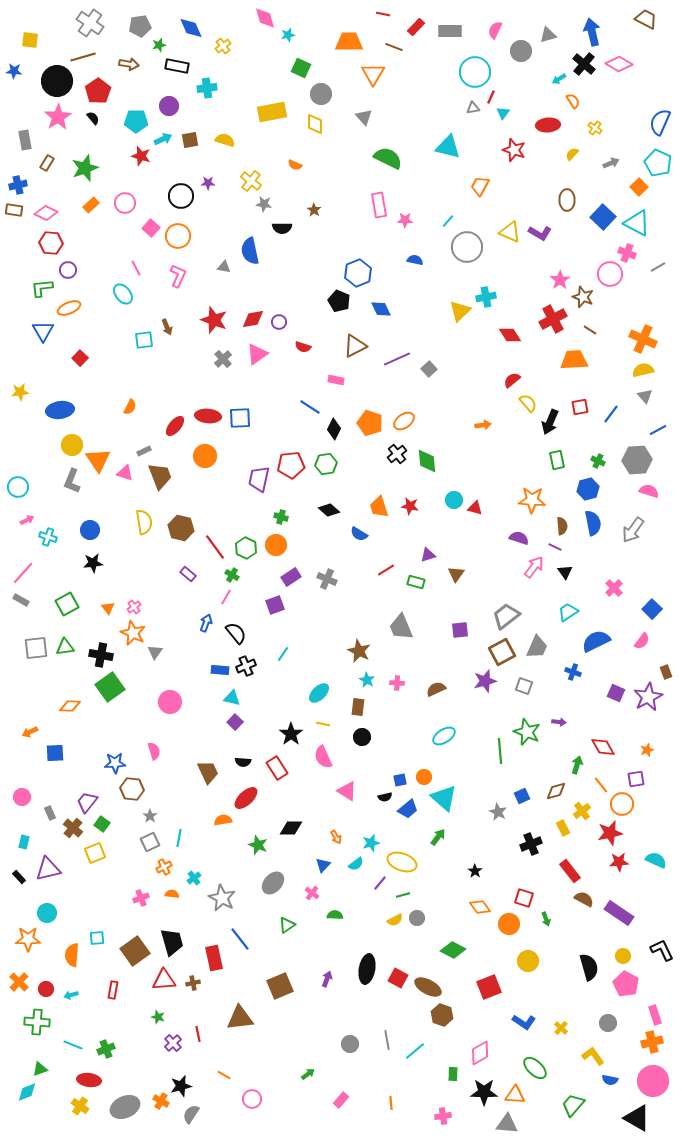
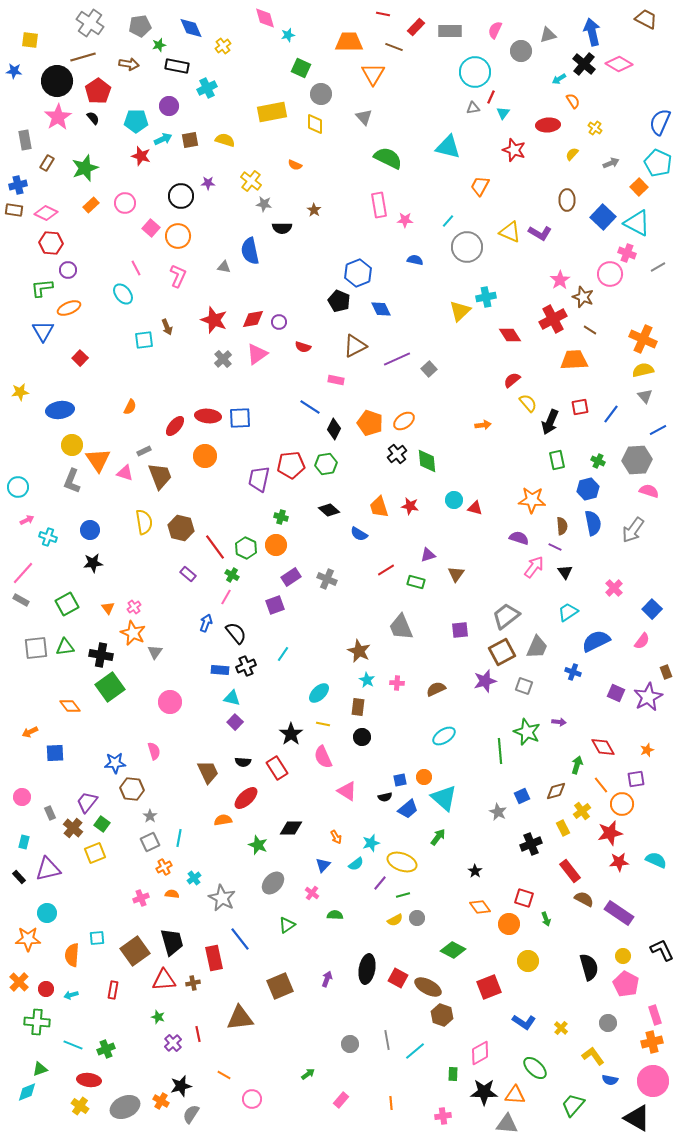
cyan cross at (207, 88): rotated 18 degrees counterclockwise
orange diamond at (70, 706): rotated 50 degrees clockwise
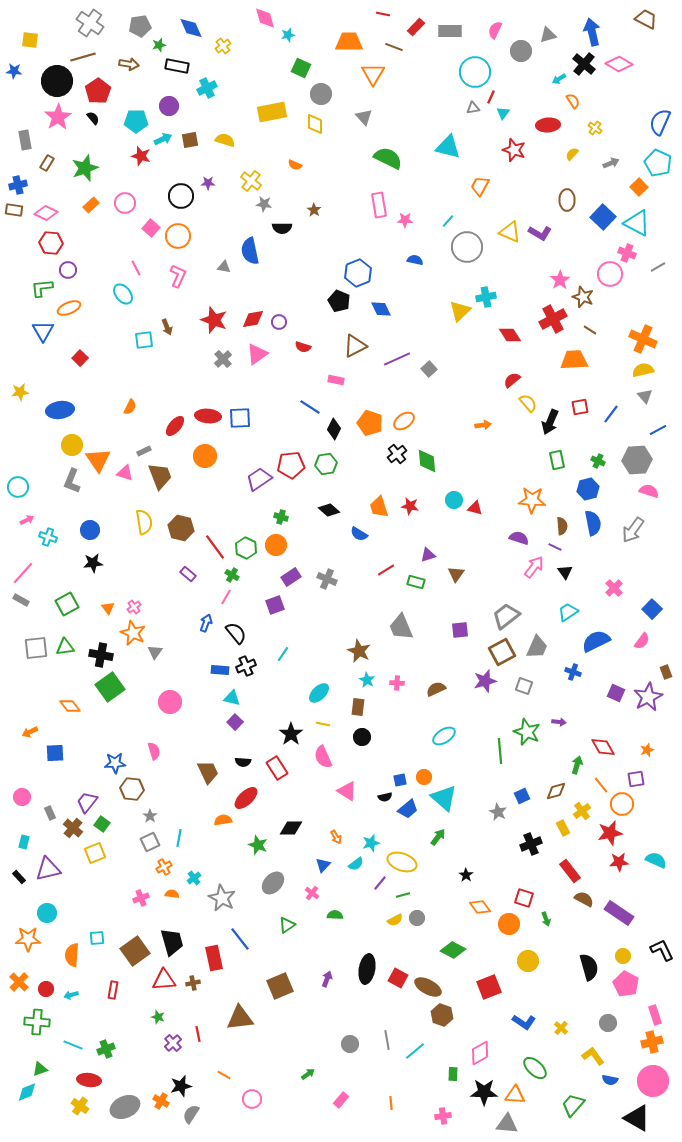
purple trapezoid at (259, 479): rotated 44 degrees clockwise
black star at (475, 871): moved 9 px left, 4 px down
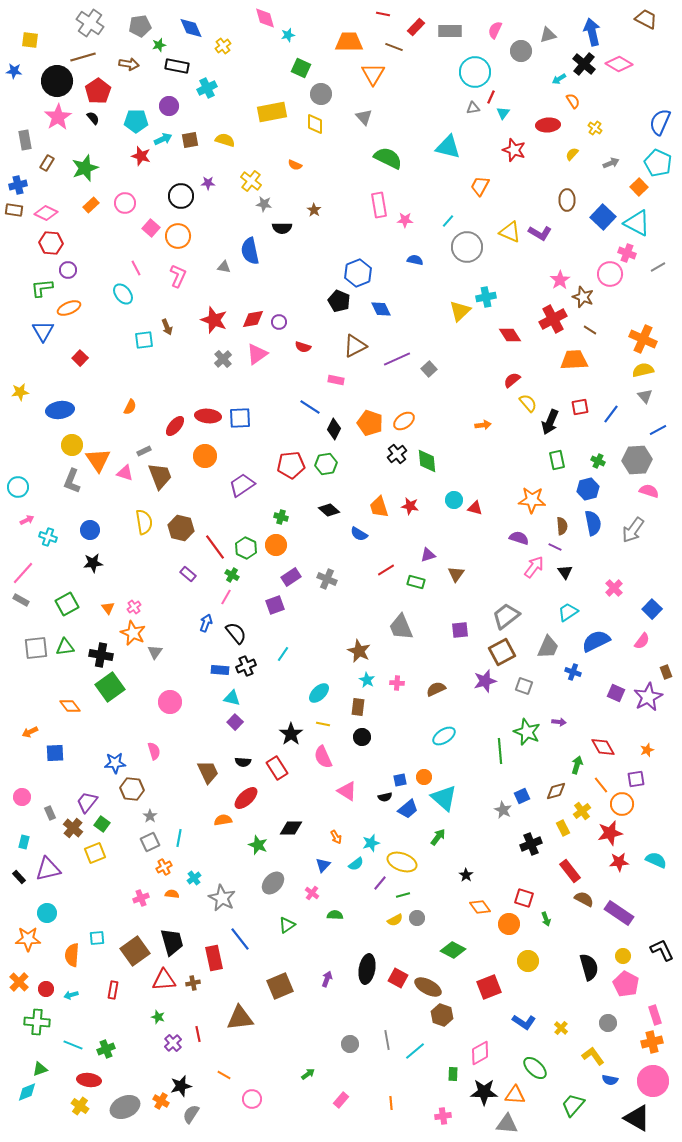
purple trapezoid at (259, 479): moved 17 px left, 6 px down
gray trapezoid at (537, 647): moved 11 px right
gray star at (498, 812): moved 5 px right, 2 px up
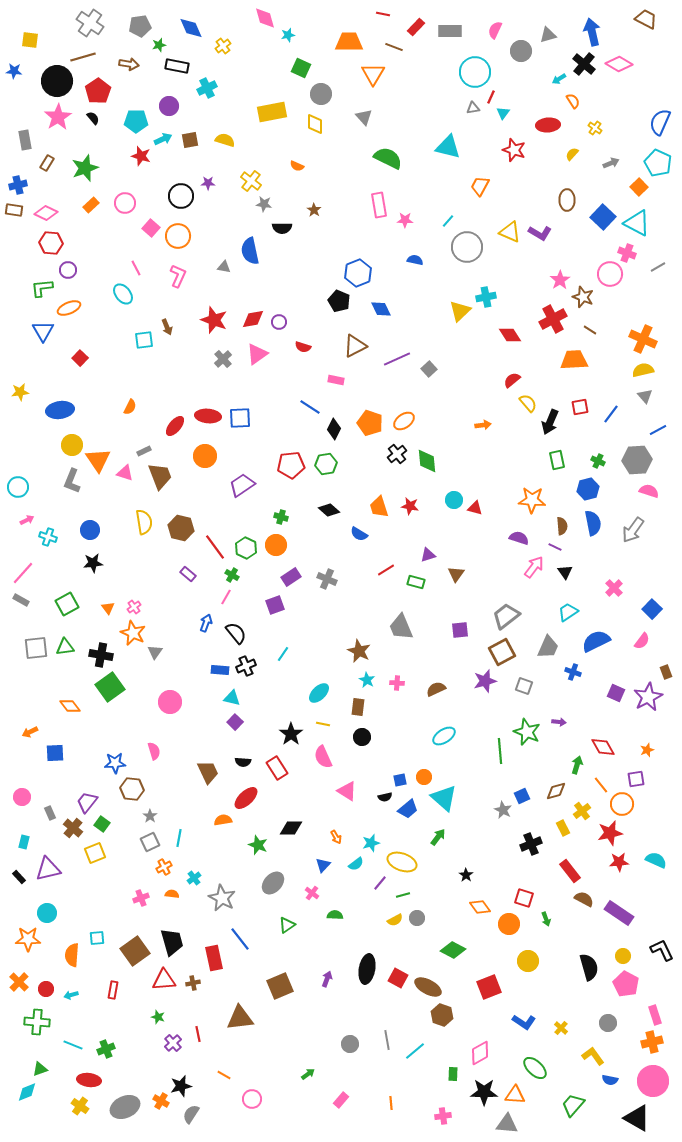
orange semicircle at (295, 165): moved 2 px right, 1 px down
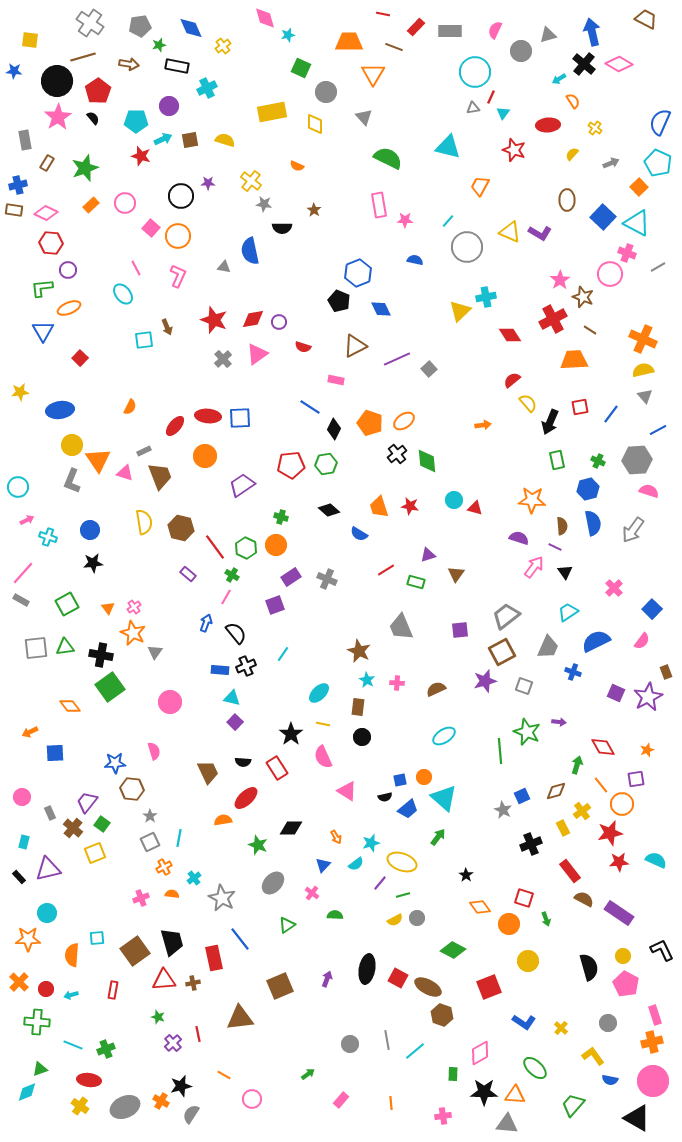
gray circle at (321, 94): moved 5 px right, 2 px up
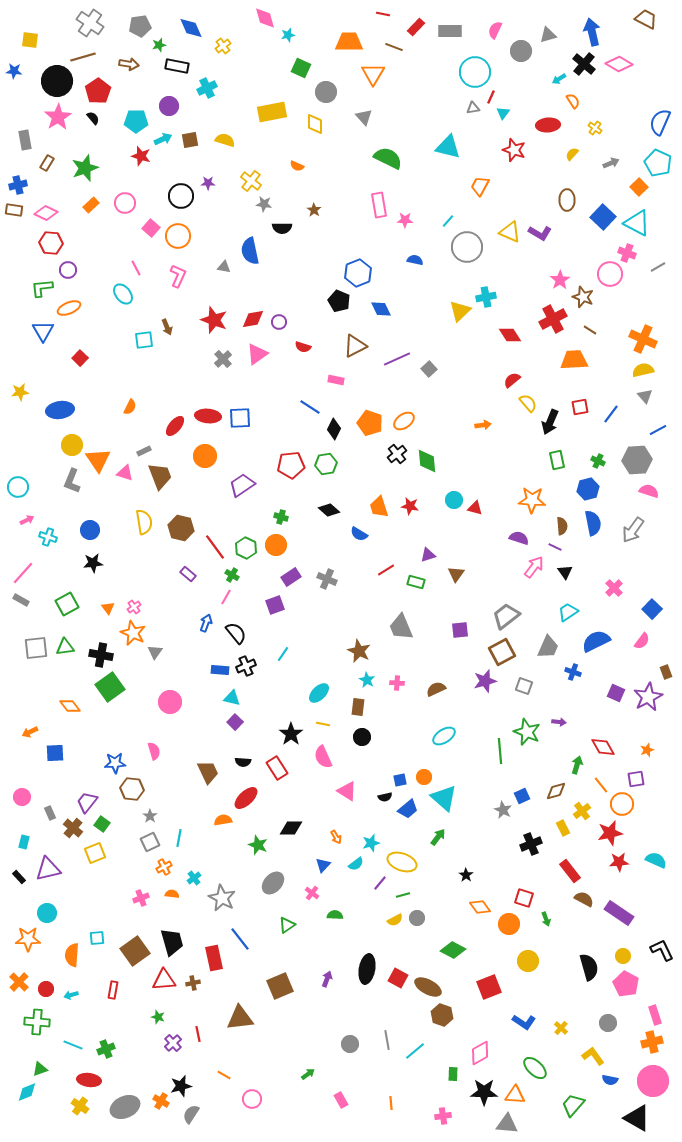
pink rectangle at (341, 1100): rotated 70 degrees counterclockwise
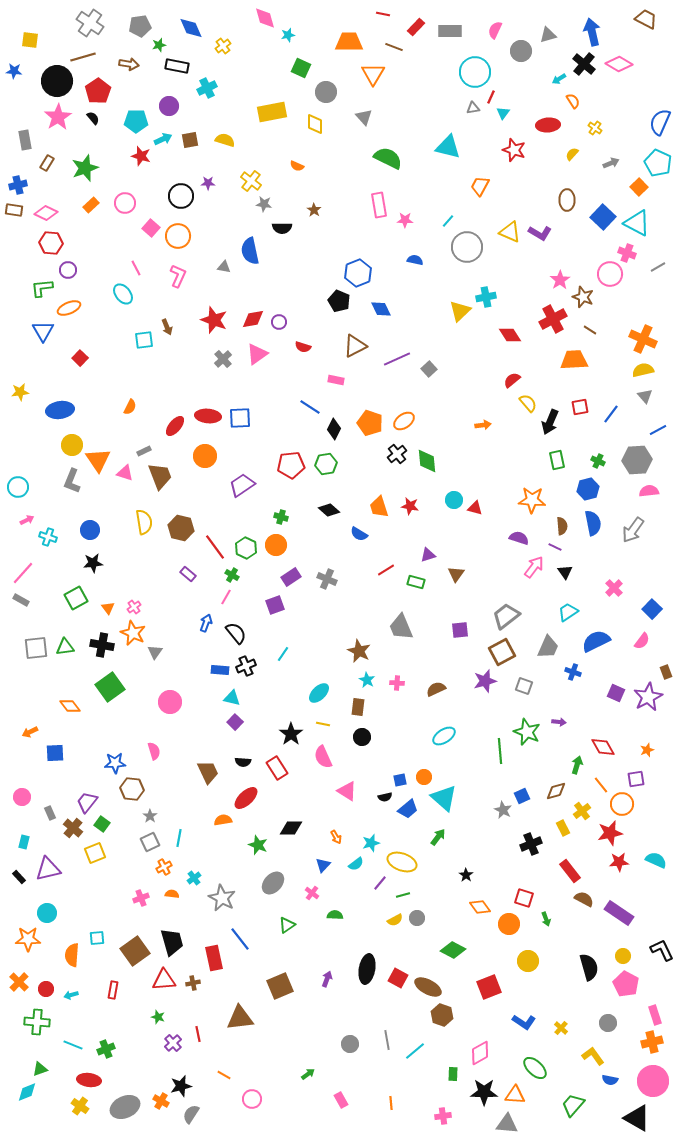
pink semicircle at (649, 491): rotated 24 degrees counterclockwise
green square at (67, 604): moved 9 px right, 6 px up
black cross at (101, 655): moved 1 px right, 10 px up
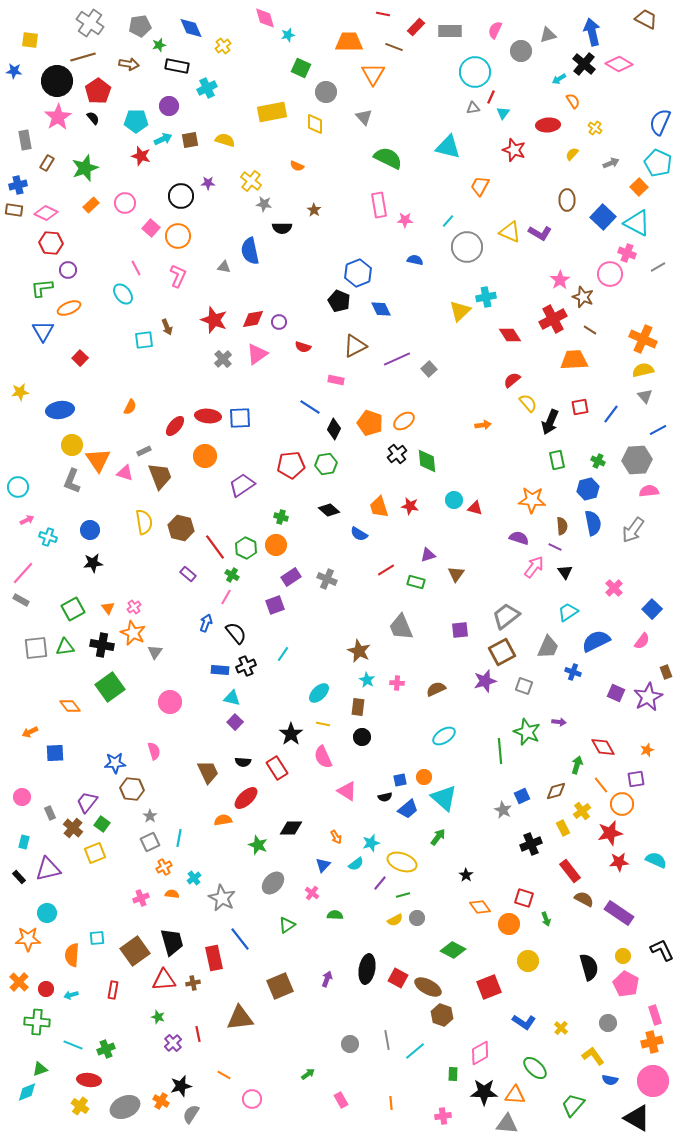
green square at (76, 598): moved 3 px left, 11 px down
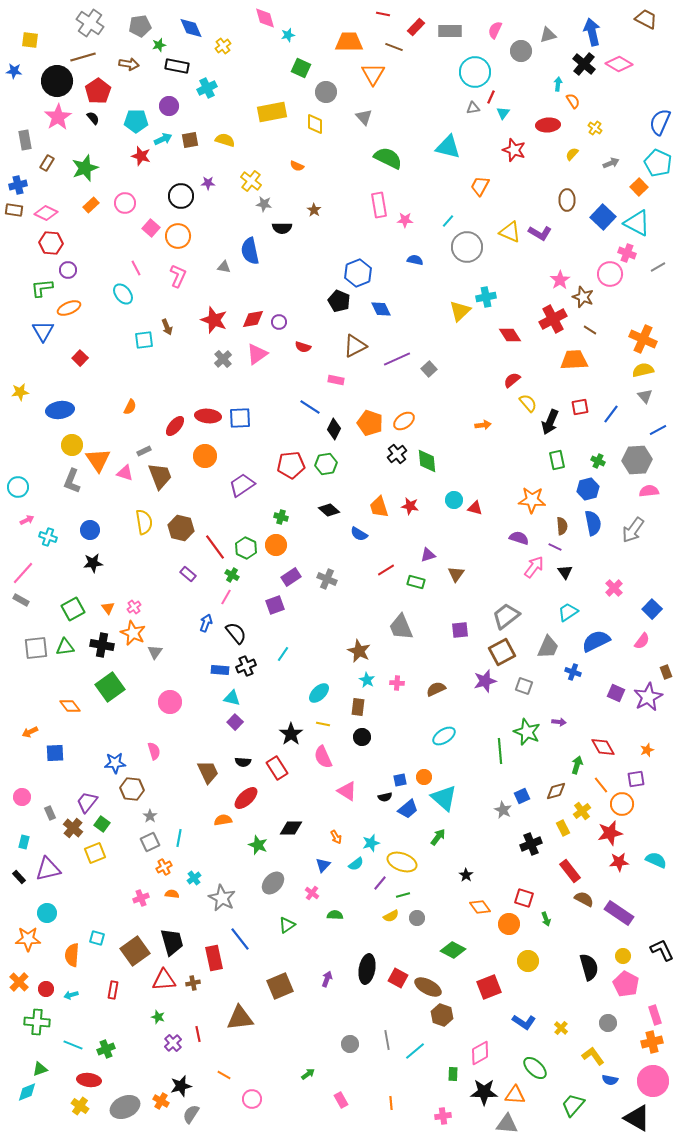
cyan arrow at (559, 79): moved 1 px left, 5 px down; rotated 128 degrees clockwise
yellow semicircle at (395, 920): moved 4 px left, 4 px up
cyan square at (97, 938): rotated 21 degrees clockwise
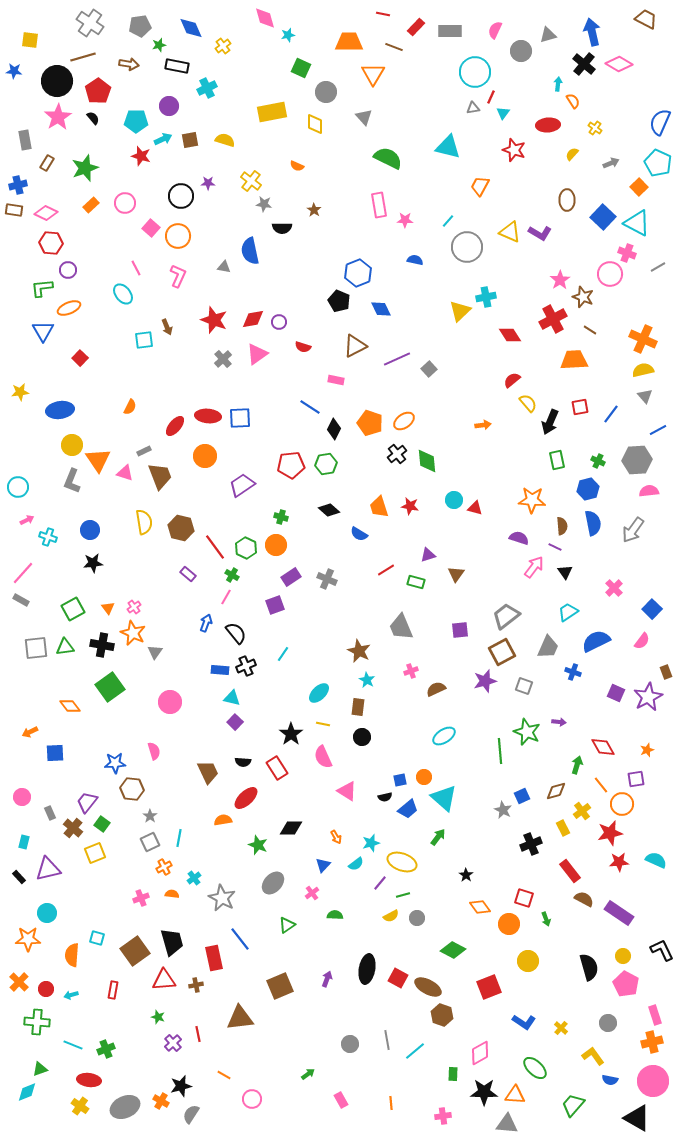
pink cross at (397, 683): moved 14 px right, 12 px up; rotated 24 degrees counterclockwise
pink cross at (312, 893): rotated 16 degrees clockwise
brown cross at (193, 983): moved 3 px right, 2 px down
